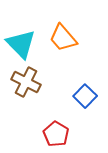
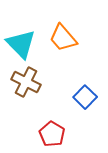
blue square: moved 1 px down
red pentagon: moved 4 px left
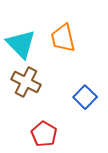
orange trapezoid: rotated 28 degrees clockwise
red pentagon: moved 8 px left
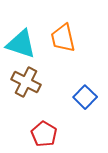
cyan triangle: rotated 28 degrees counterclockwise
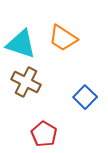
orange trapezoid: rotated 44 degrees counterclockwise
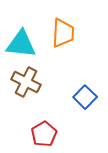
orange trapezoid: moved 5 px up; rotated 120 degrees counterclockwise
cyan triangle: rotated 12 degrees counterclockwise
red pentagon: rotated 10 degrees clockwise
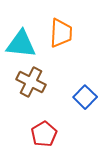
orange trapezoid: moved 2 px left
brown cross: moved 5 px right
